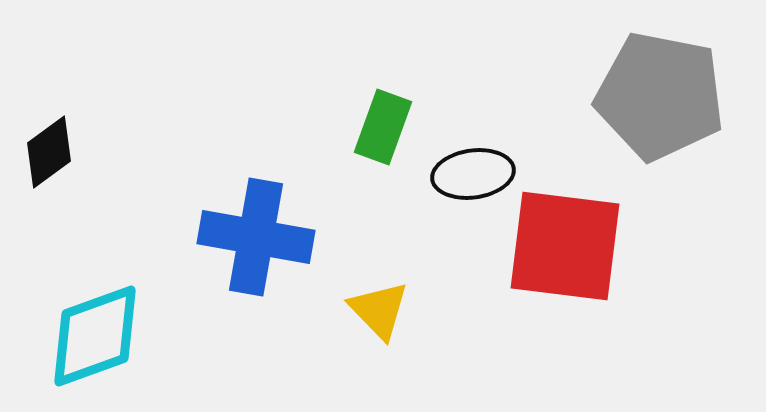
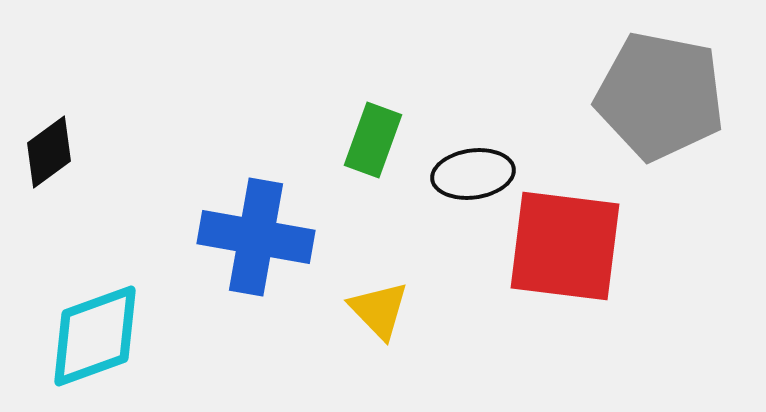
green rectangle: moved 10 px left, 13 px down
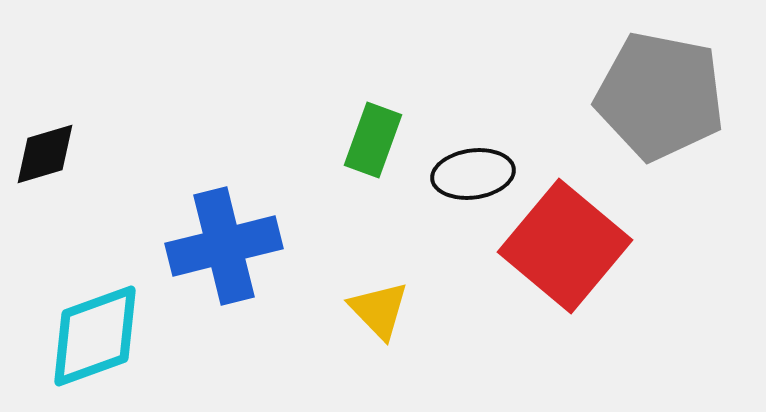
black diamond: moved 4 px left, 2 px down; rotated 20 degrees clockwise
blue cross: moved 32 px left, 9 px down; rotated 24 degrees counterclockwise
red square: rotated 33 degrees clockwise
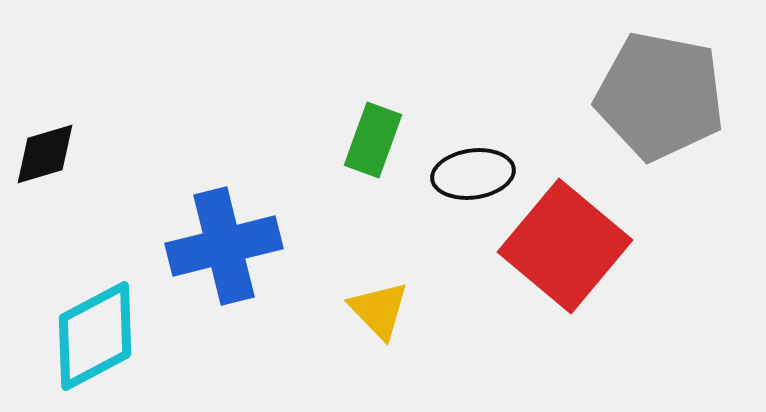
cyan diamond: rotated 8 degrees counterclockwise
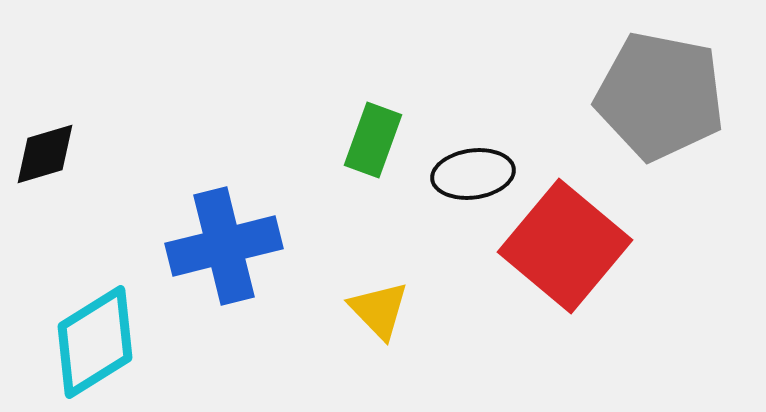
cyan diamond: moved 6 px down; rotated 4 degrees counterclockwise
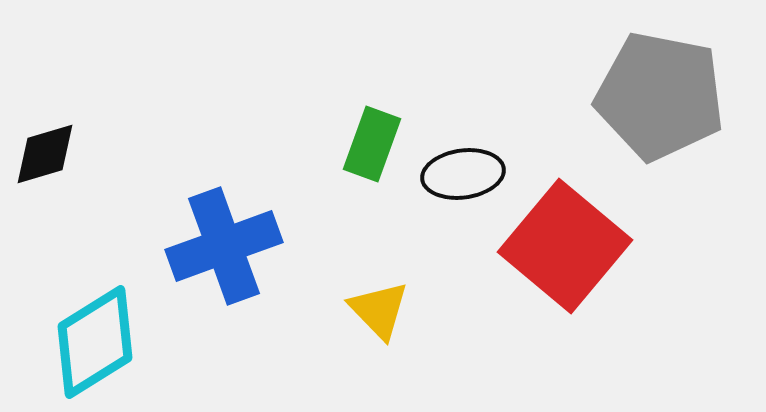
green rectangle: moved 1 px left, 4 px down
black ellipse: moved 10 px left
blue cross: rotated 6 degrees counterclockwise
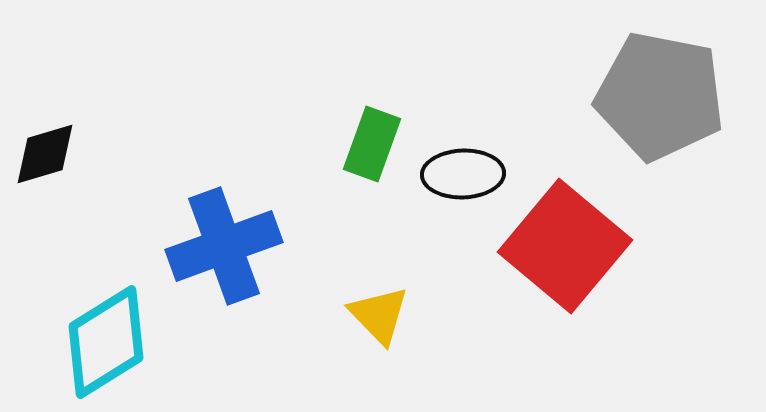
black ellipse: rotated 6 degrees clockwise
yellow triangle: moved 5 px down
cyan diamond: moved 11 px right
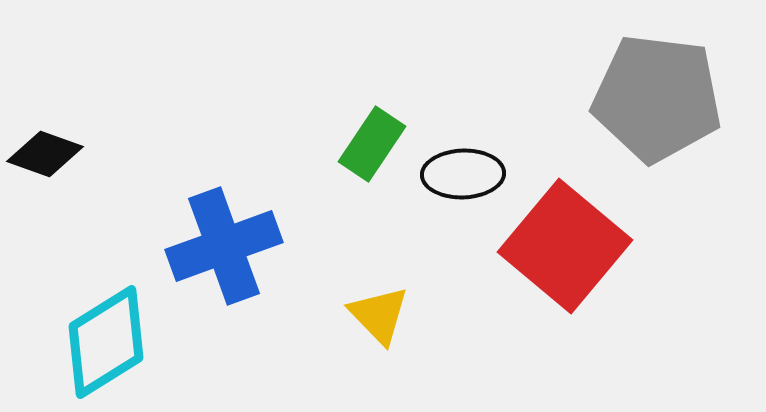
gray pentagon: moved 3 px left, 2 px down; rotated 4 degrees counterclockwise
green rectangle: rotated 14 degrees clockwise
black diamond: rotated 36 degrees clockwise
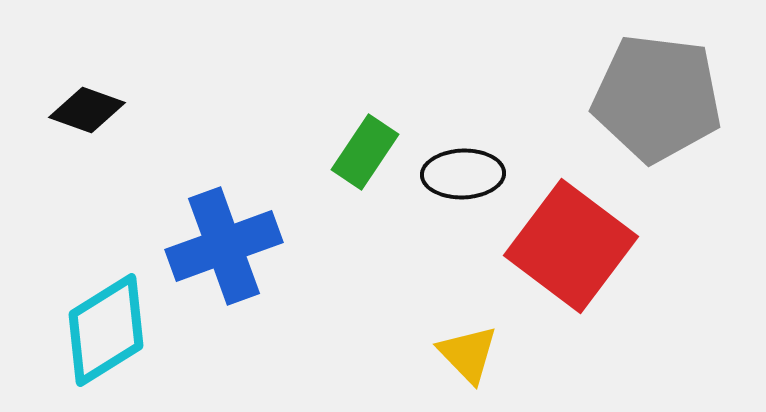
green rectangle: moved 7 px left, 8 px down
black diamond: moved 42 px right, 44 px up
red square: moved 6 px right; rotated 3 degrees counterclockwise
yellow triangle: moved 89 px right, 39 px down
cyan diamond: moved 12 px up
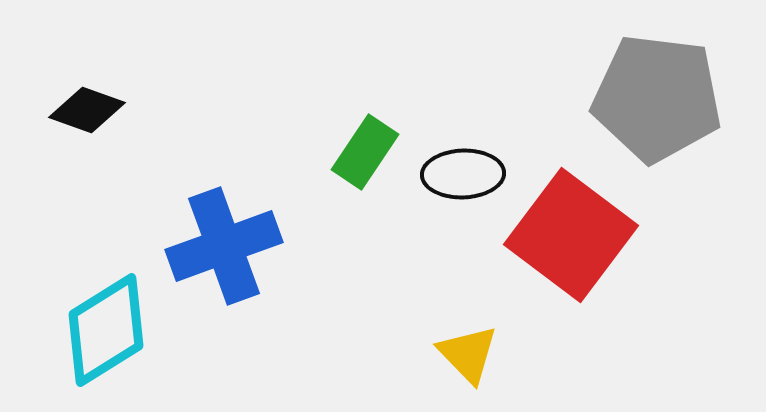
red square: moved 11 px up
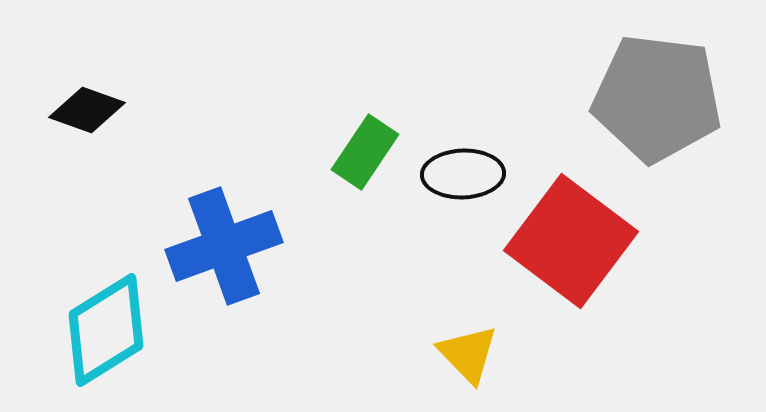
red square: moved 6 px down
